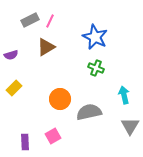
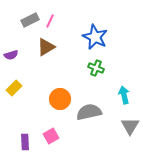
pink square: moved 2 px left
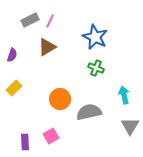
brown triangle: moved 1 px right
purple semicircle: moved 1 px right; rotated 56 degrees counterclockwise
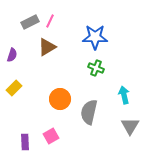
gray rectangle: moved 2 px down
blue star: rotated 25 degrees counterclockwise
gray semicircle: rotated 65 degrees counterclockwise
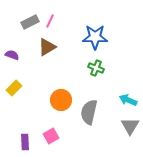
purple semicircle: rotated 88 degrees counterclockwise
cyan arrow: moved 4 px right, 5 px down; rotated 54 degrees counterclockwise
orange circle: moved 1 px right, 1 px down
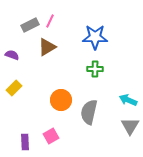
gray rectangle: moved 3 px down
green cross: moved 1 px left, 1 px down; rotated 21 degrees counterclockwise
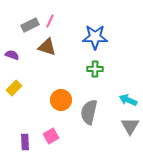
brown triangle: rotated 48 degrees clockwise
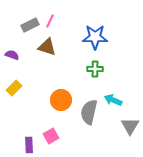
cyan arrow: moved 15 px left
purple rectangle: moved 4 px right, 3 px down
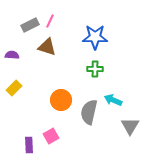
purple semicircle: rotated 16 degrees counterclockwise
